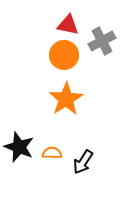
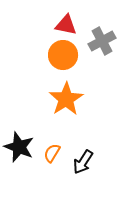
red triangle: moved 2 px left
orange circle: moved 1 px left
orange semicircle: rotated 60 degrees counterclockwise
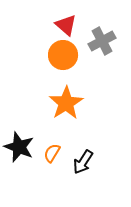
red triangle: rotated 30 degrees clockwise
orange star: moved 4 px down
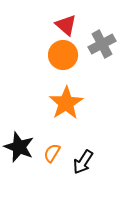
gray cross: moved 3 px down
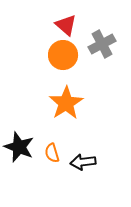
orange semicircle: rotated 48 degrees counterclockwise
black arrow: rotated 50 degrees clockwise
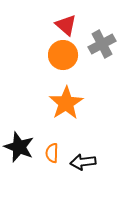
orange semicircle: rotated 18 degrees clockwise
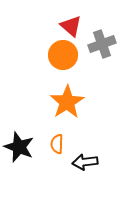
red triangle: moved 5 px right, 1 px down
gray cross: rotated 8 degrees clockwise
orange star: moved 1 px right, 1 px up
orange semicircle: moved 5 px right, 9 px up
black arrow: moved 2 px right
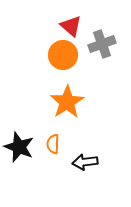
orange semicircle: moved 4 px left
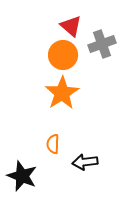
orange star: moved 5 px left, 9 px up
black star: moved 3 px right, 29 px down
